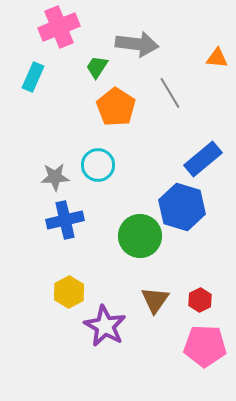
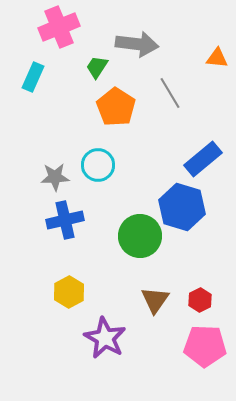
purple star: moved 12 px down
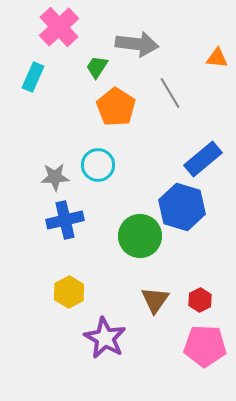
pink cross: rotated 21 degrees counterclockwise
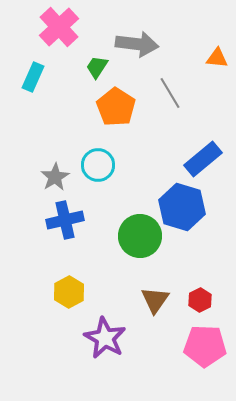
gray star: rotated 28 degrees counterclockwise
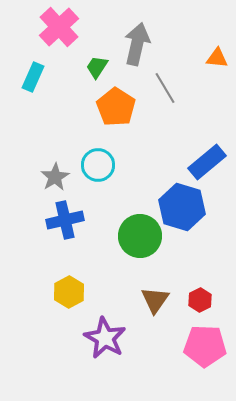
gray arrow: rotated 84 degrees counterclockwise
gray line: moved 5 px left, 5 px up
blue rectangle: moved 4 px right, 3 px down
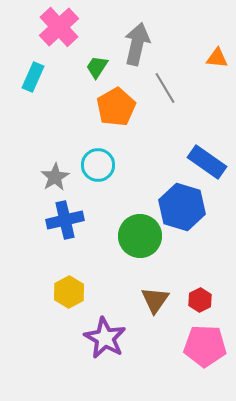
orange pentagon: rotated 9 degrees clockwise
blue rectangle: rotated 75 degrees clockwise
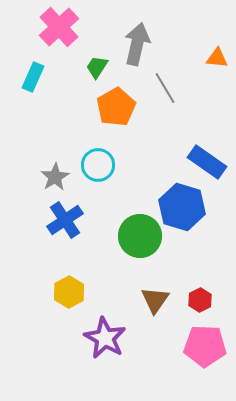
blue cross: rotated 21 degrees counterclockwise
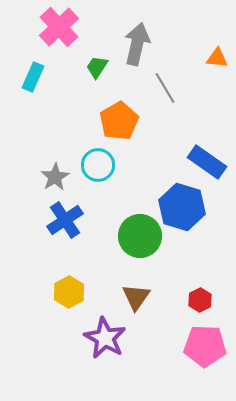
orange pentagon: moved 3 px right, 14 px down
brown triangle: moved 19 px left, 3 px up
